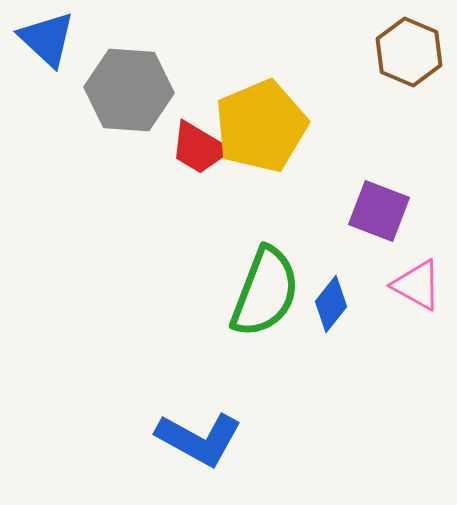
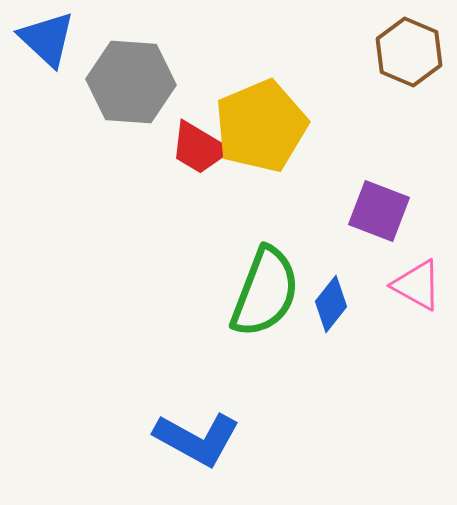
gray hexagon: moved 2 px right, 8 px up
blue L-shape: moved 2 px left
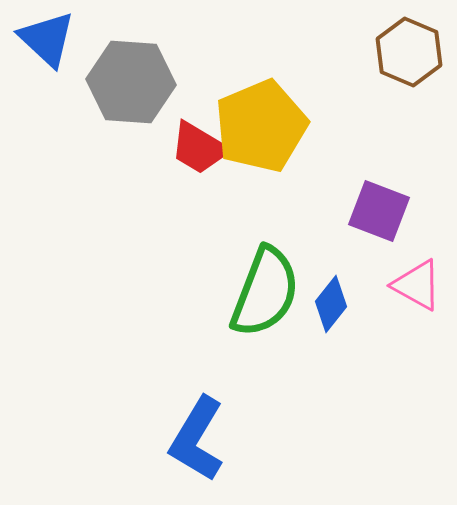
blue L-shape: rotated 92 degrees clockwise
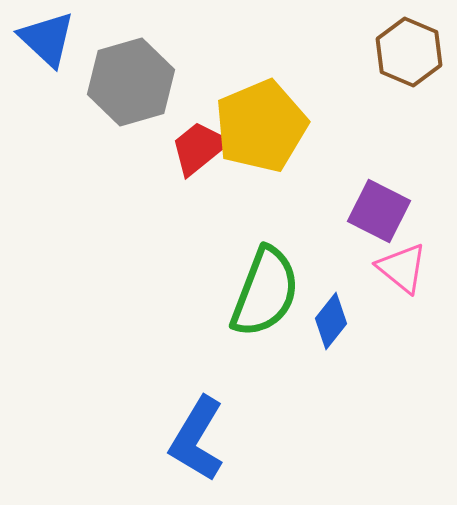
gray hexagon: rotated 20 degrees counterclockwise
red trapezoid: rotated 110 degrees clockwise
purple square: rotated 6 degrees clockwise
pink triangle: moved 15 px left, 17 px up; rotated 10 degrees clockwise
blue diamond: moved 17 px down
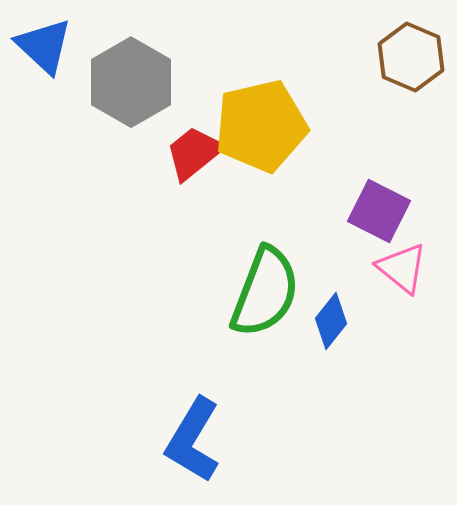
blue triangle: moved 3 px left, 7 px down
brown hexagon: moved 2 px right, 5 px down
gray hexagon: rotated 14 degrees counterclockwise
yellow pentagon: rotated 10 degrees clockwise
red trapezoid: moved 5 px left, 5 px down
blue L-shape: moved 4 px left, 1 px down
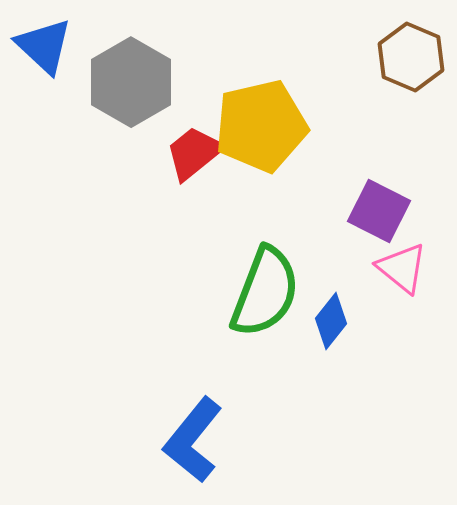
blue L-shape: rotated 8 degrees clockwise
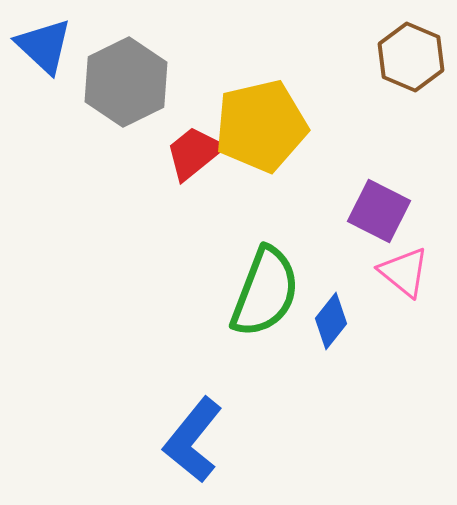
gray hexagon: moved 5 px left; rotated 4 degrees clockwise
pink triangle: moved 2 px right, 4 px down
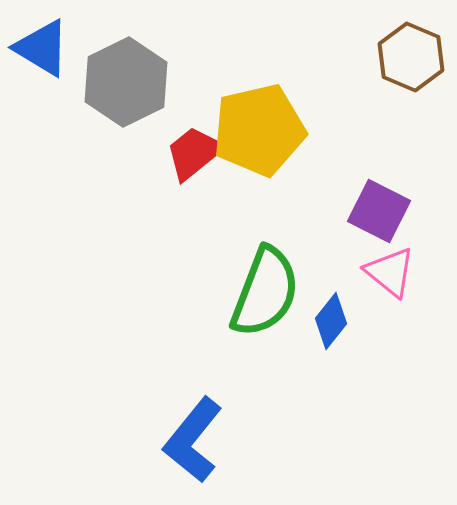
blue triangle: moved 2 px left, 2 px down; rotated 12 degrees counterclockwise
yellow pentagon: moved 2 px left, 4 px down
pink triangle: moved 14 px left
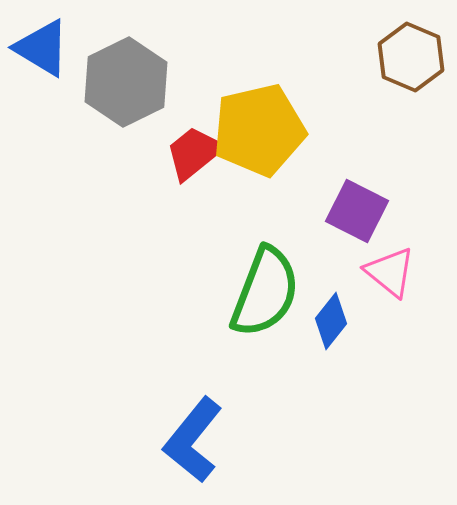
purple square: moved 22 px left
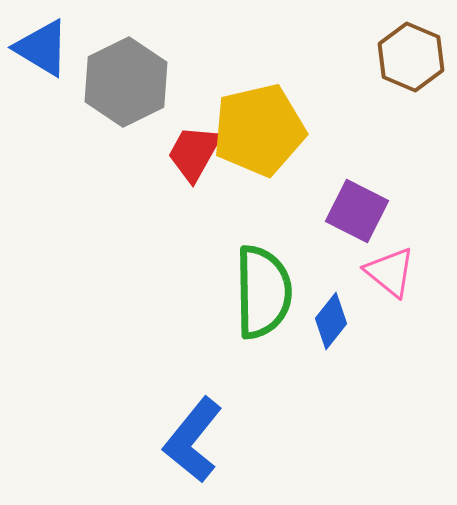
red trapezoid: rotated 22 degrees counterclockwise
green semicircle: moved 2 px left; rotated 22 degrees counterclockwise
